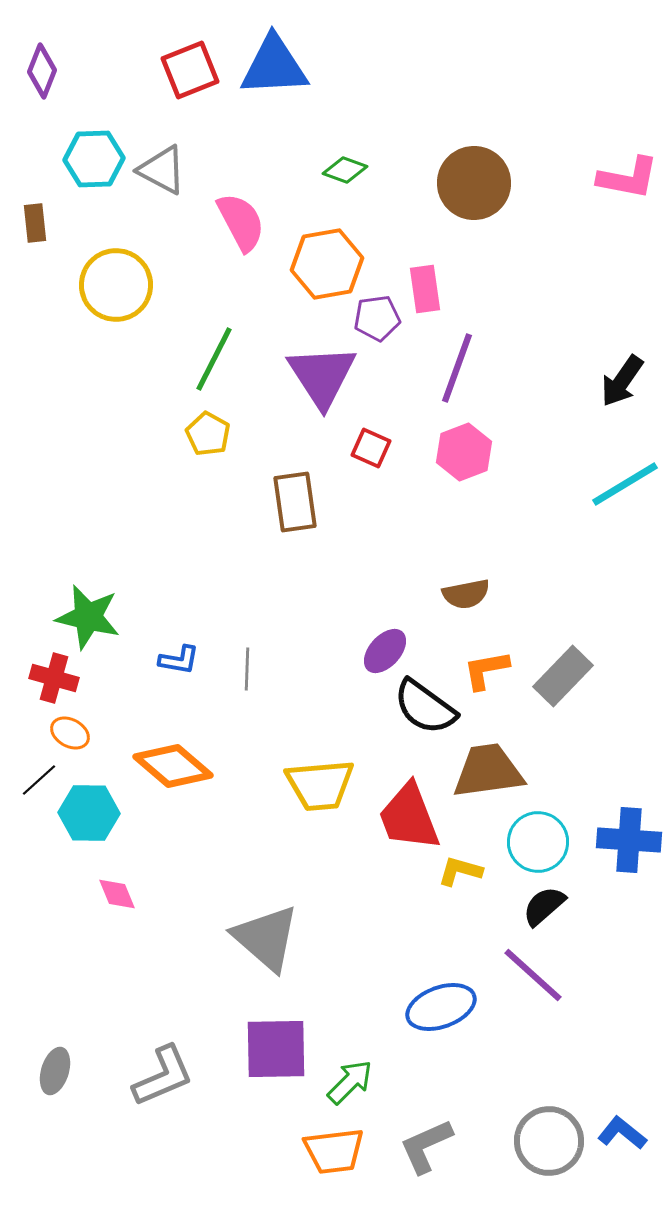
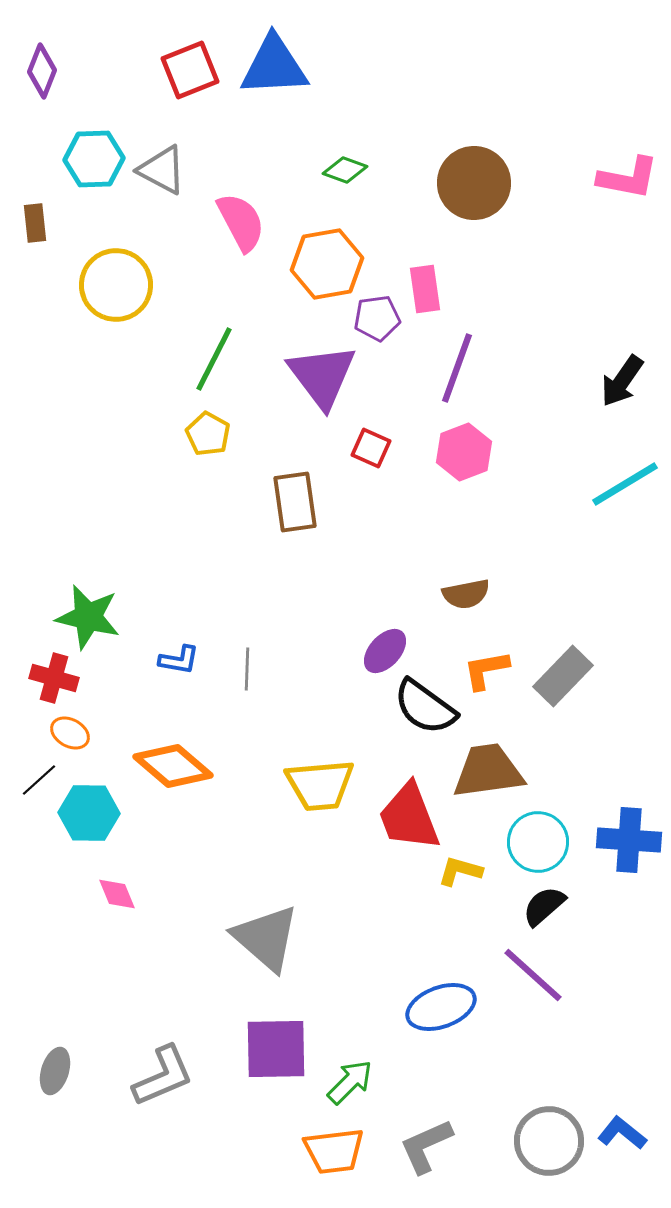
purple triangle at (322, 376): rotated 4 degrees counterclockwise
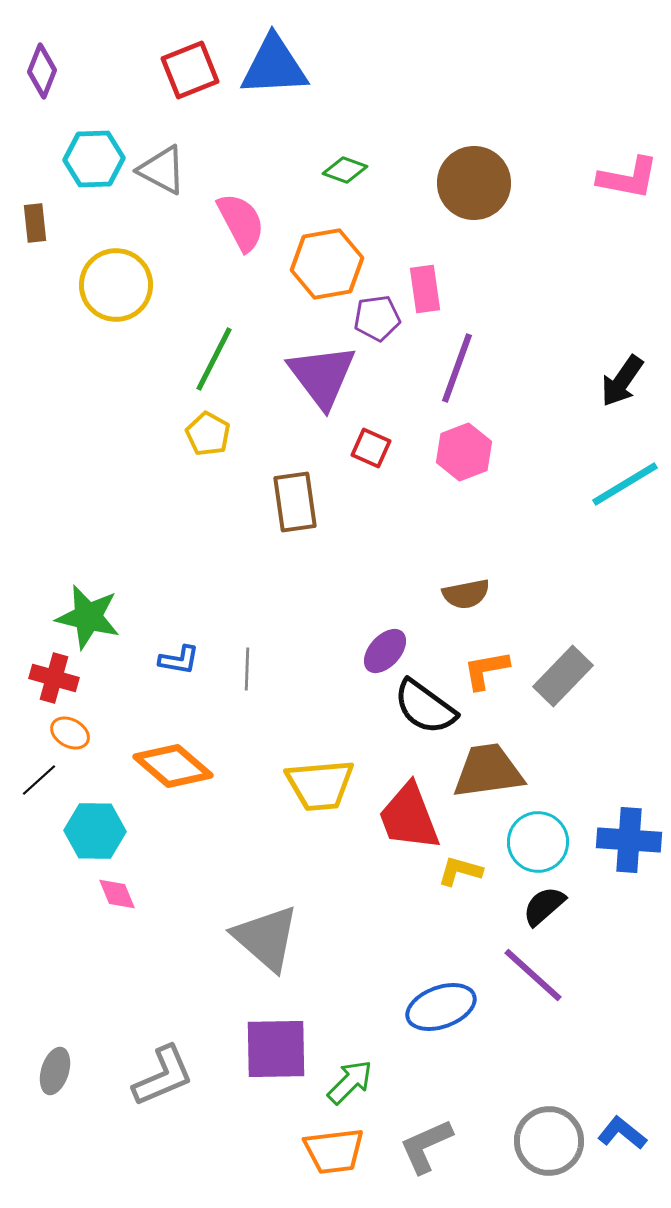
cyan hexagon at (89, 813): moved 6 px right, 18 px down
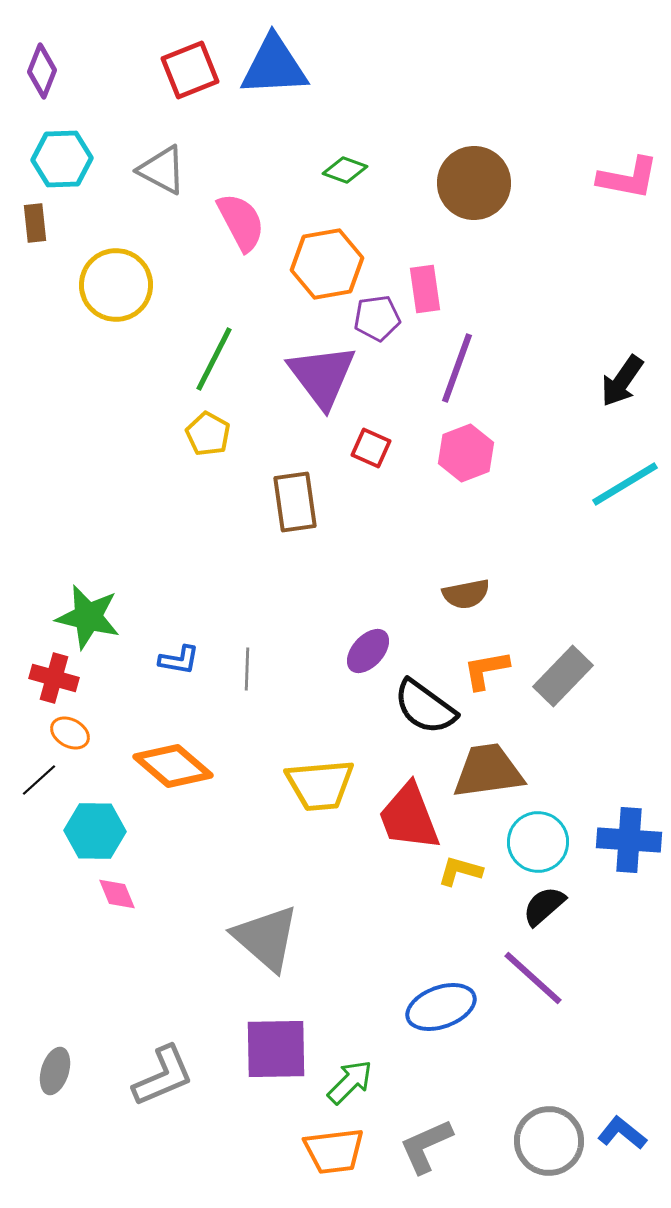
cyan hexagon at (94, 159): moved 32 px left
pink hexagon at (464, 452): moved 2 px right, 1 px down
purple ellipse at (385, 651): moved 17 px left
purple line at (533, 975): moved 3 px down
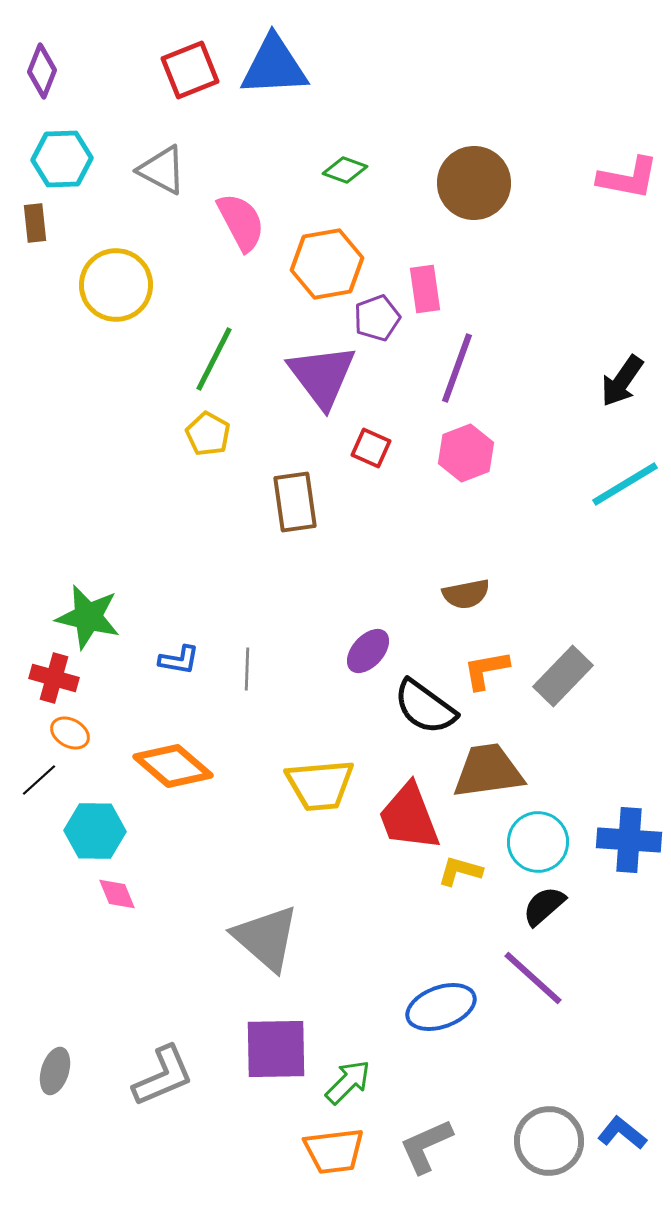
purple pentagon at (377, 318): rotated 12 degrees counterclockwise
green arrow at (350, 1082): moved 2 px left
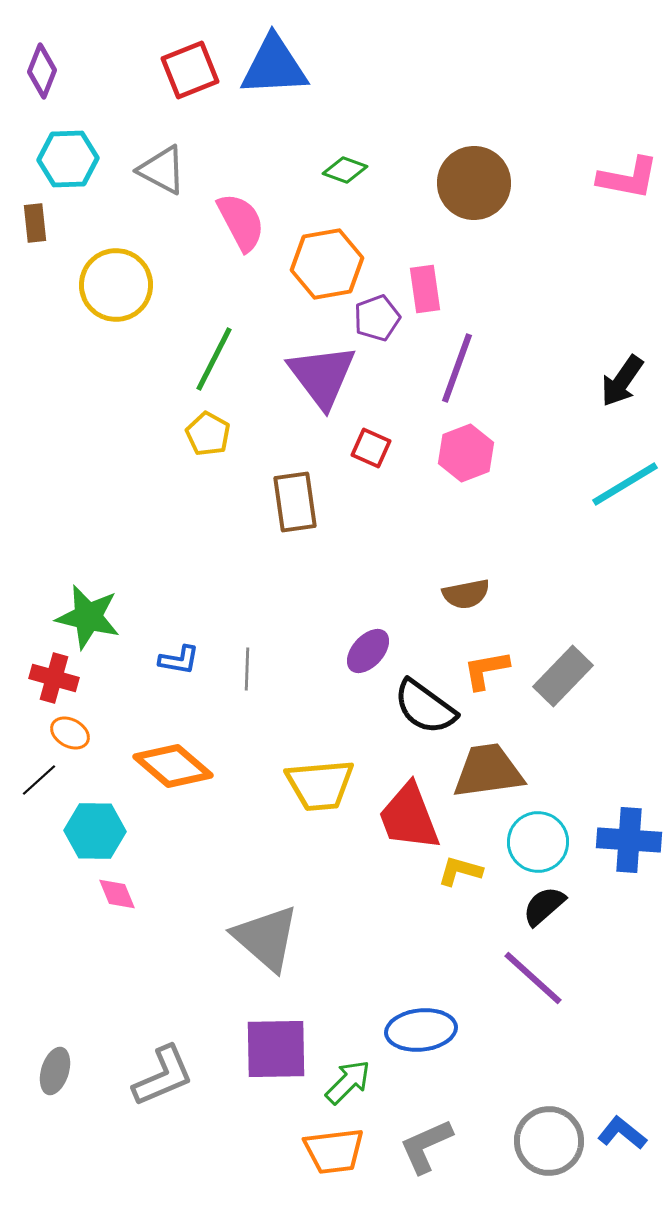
cyan hexagon at (62, 159): moved 6 px right
blue ellipse at (441, 1007): moved 20 px left, 23 px down; rotated 14 degrees clockwise
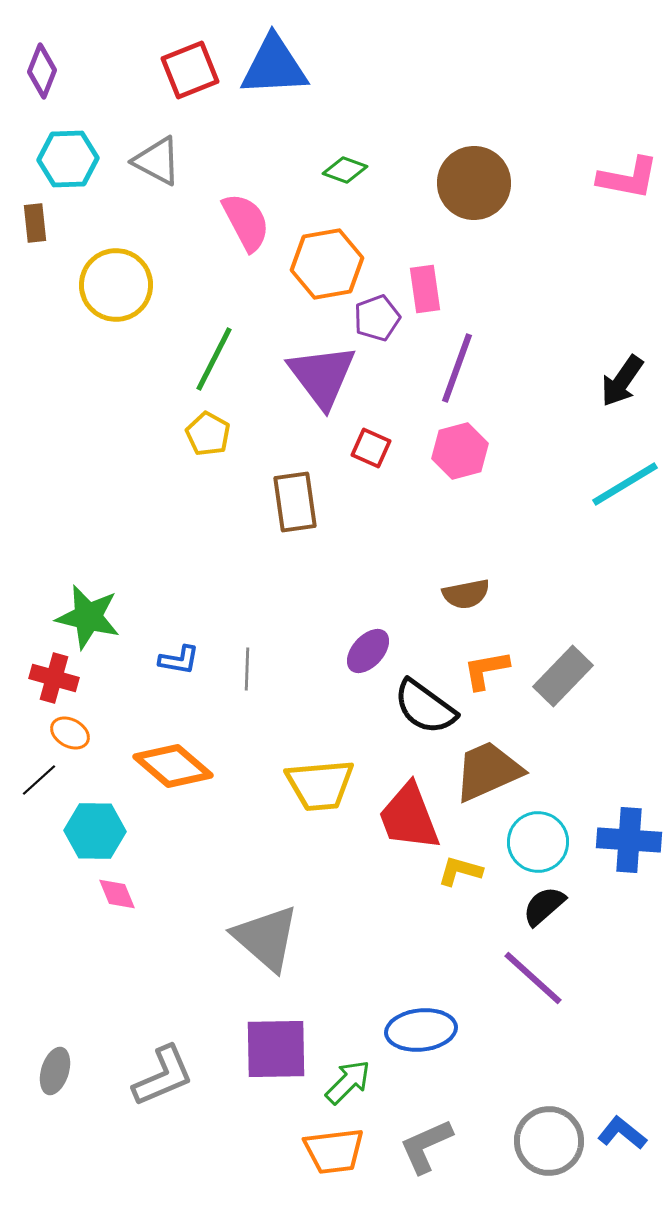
gray triangle at (162, 170): moved 5 px left, 9 px up
pink semicircle at (241, 222): moved 5 px right
pink hexagon at (466, 453): moved 6 px left, 2 px up; rotated 6 degrees clockwise
brown trapezoid at (488, 771): rotated 16 degrees counterclockwise
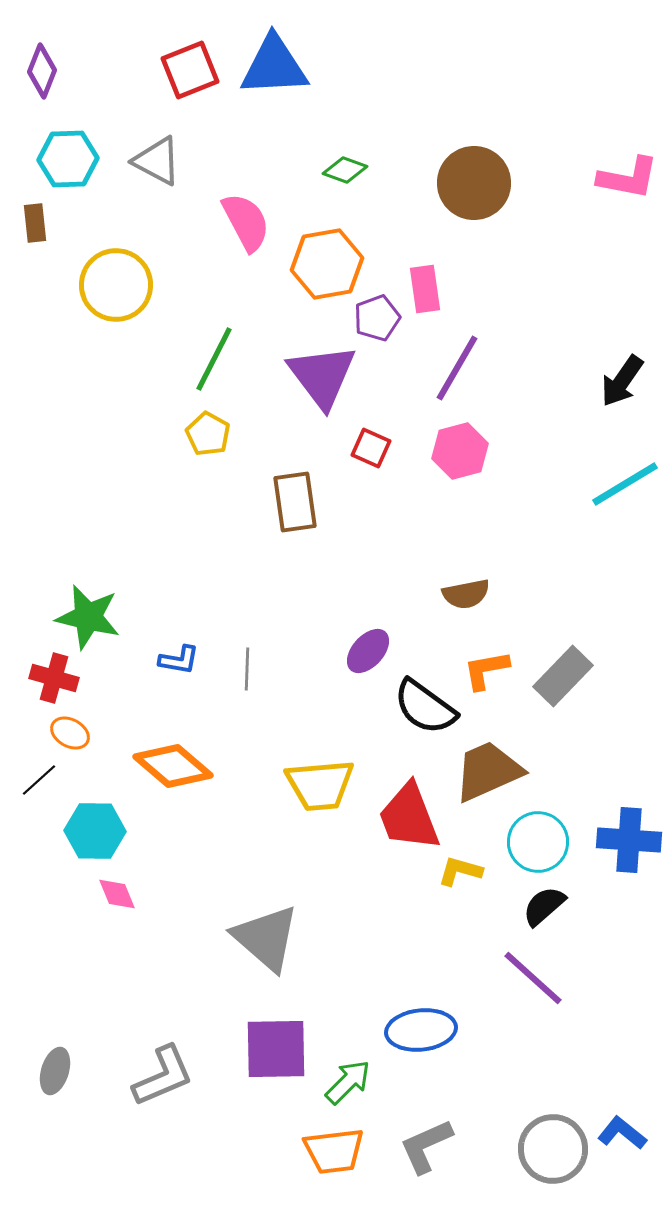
purple line at (457, 368): rotated 10 degrees clockwise
gray circle at (549, 1141): moved 4 px right, 8 px down
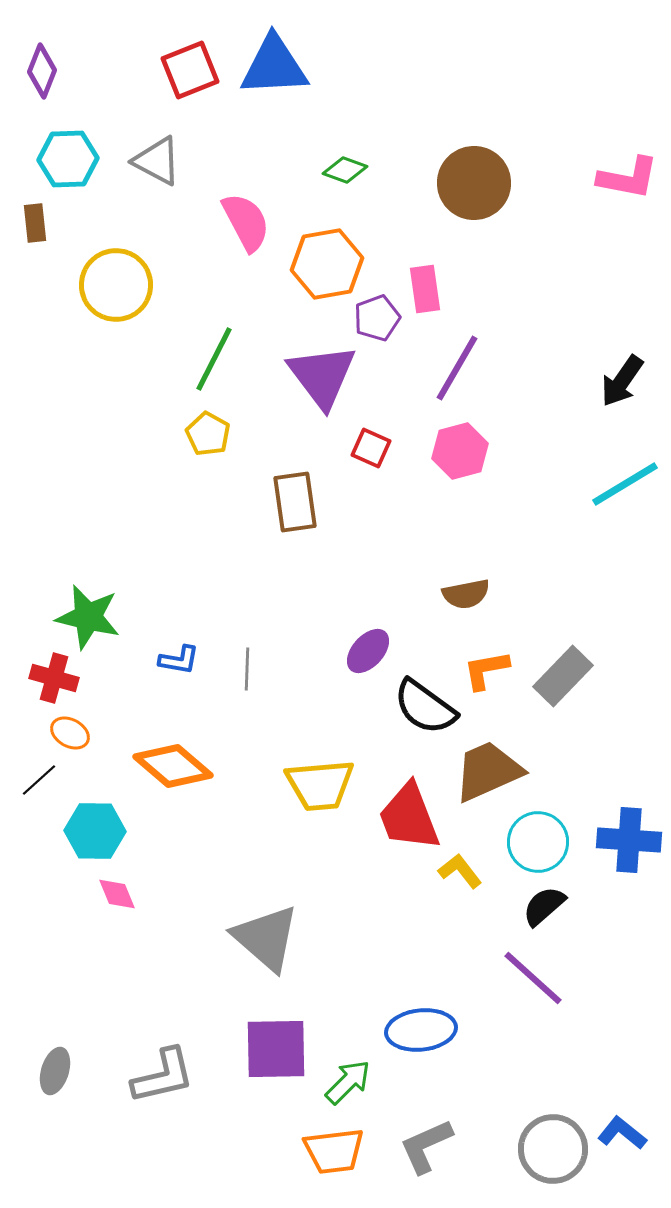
yellow L-shape at (460, 871): rotated 36 degrees clockwise
gray L-shape at (163, 1076): rotated 10 degrees clockwise
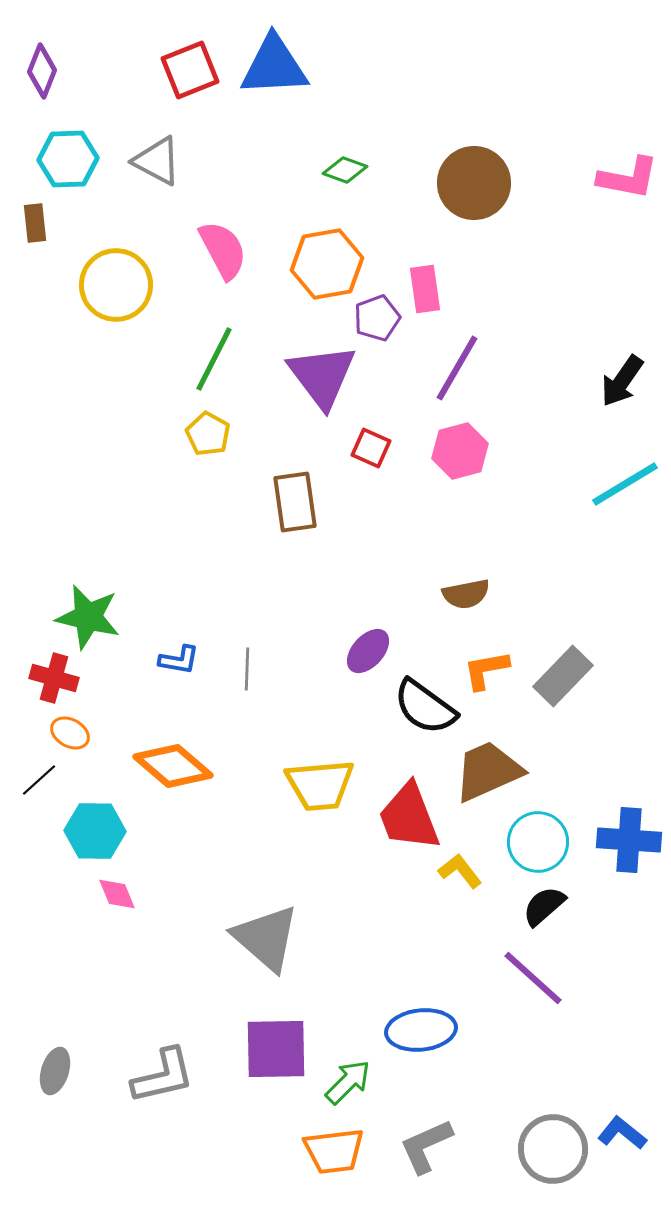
pink semicircle at (246, 222): moved 23 px left, 28 px down
